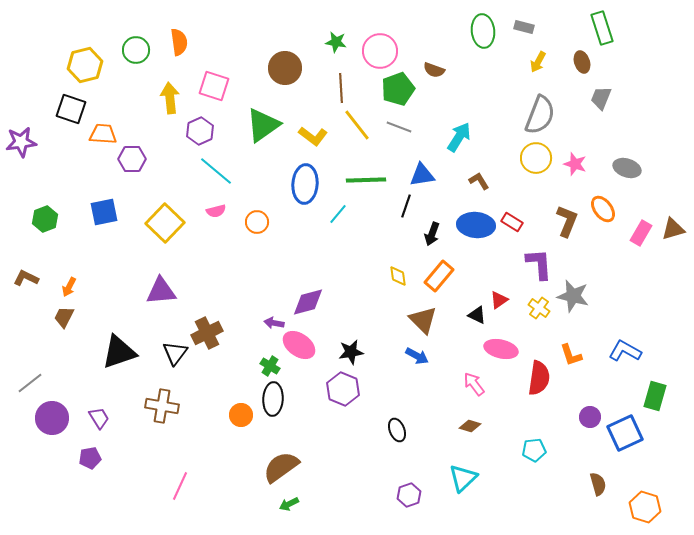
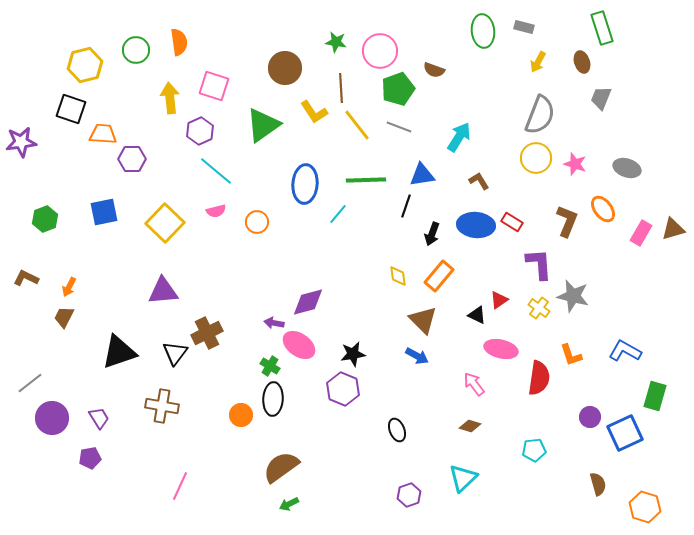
yellow L-shape at (313, 136): moved 1 px right, 24 px up; rotated 20 degrees clockwise
purple triangle at (161, 291): moved 2 px right
black star at (351, 352): moved 2 px right, 2 px down
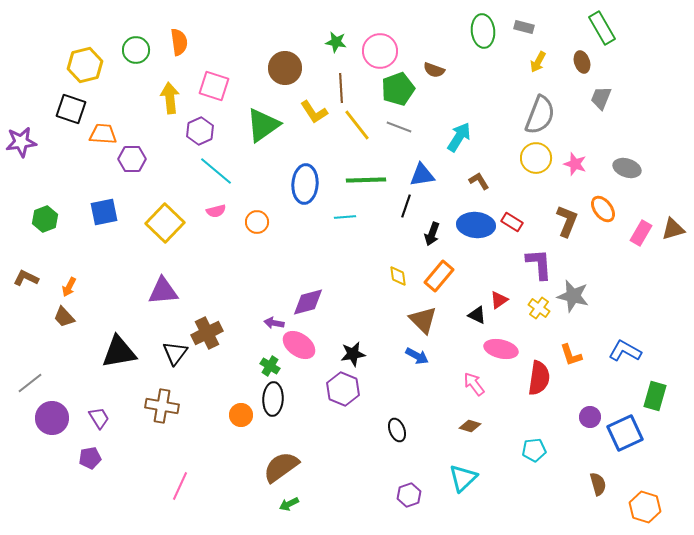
green rectangle at (602, 28): rotated 12 degrees counterclockwise
cyan line at (338, 214): moved 7 px right, 3 px down; rotated 45 degrees clockwise
brown trapezoid at (64, 317): rotated 70 degrees counterclockwise
black triangle at (119, 352): rotated 9 degrees clockwise
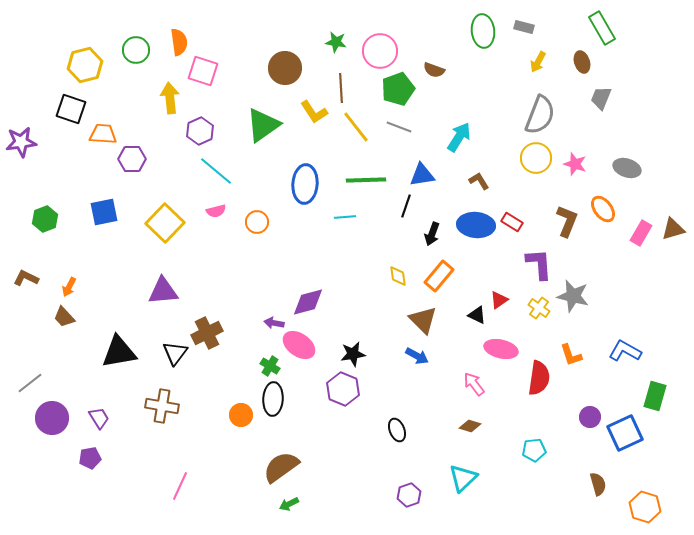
pink square at (214, 86): moved 11 px left, 15 px up
yellow line at (357, 125): moved 1 px left, 2 px down
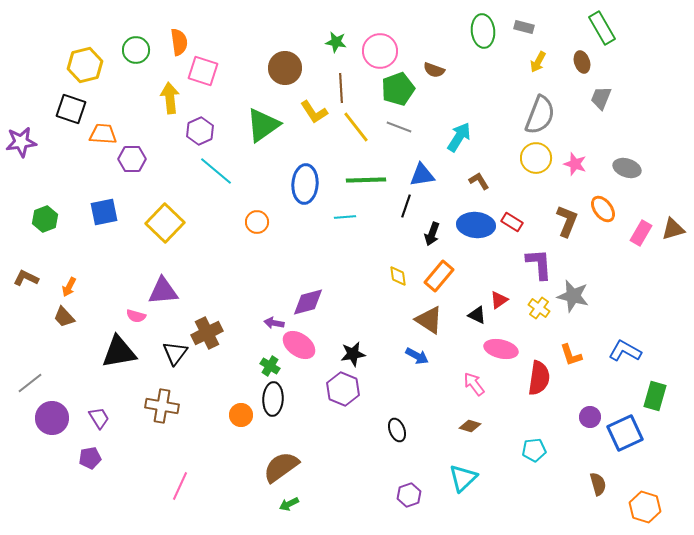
pink semicircle at (216, 211): moved 80 px left, 105 px down; rotated 30 degrees clockwise
brown triangle at (423, 320): moved 6 px right; rotated 12 degrees counterclockwise
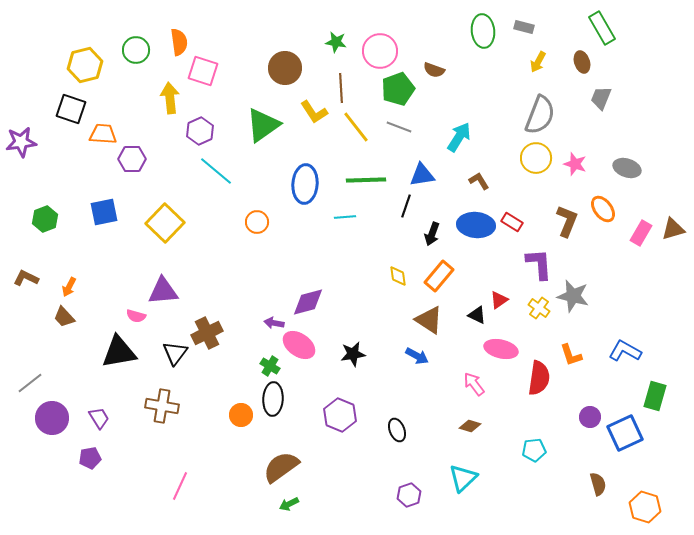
purple hexagon at (343, 389): moved 3 px left, 26 px down
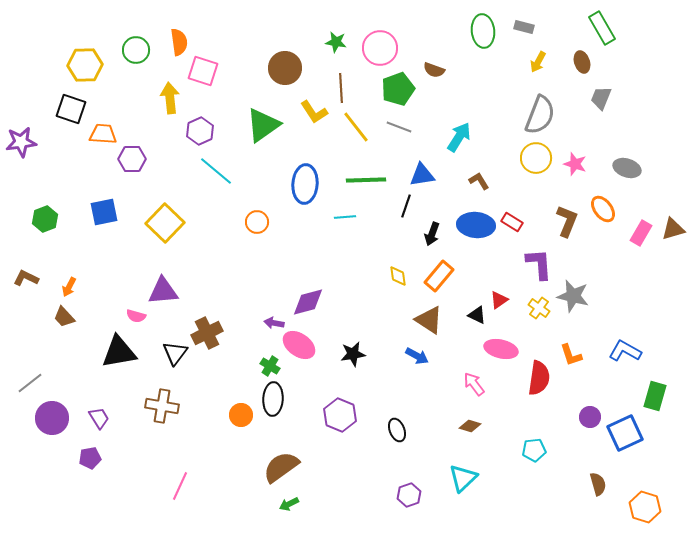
pink circle at (380, 51): moved 3 px up
yellow hexagon at (85, 65): rotated 12 degrees clockwise
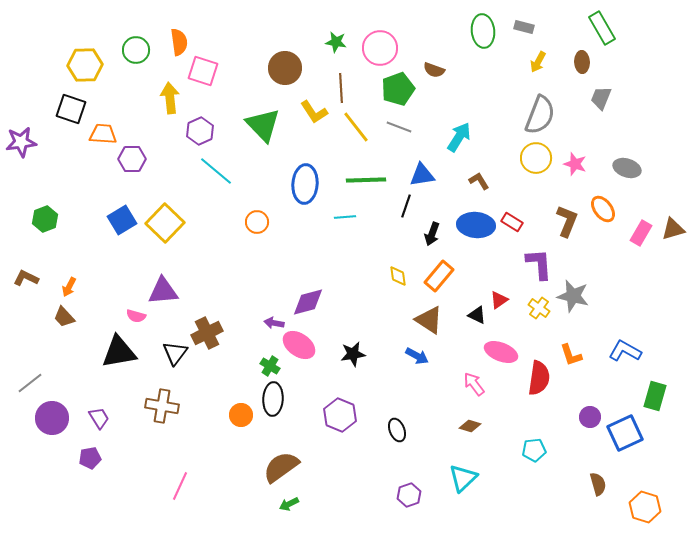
brown ellipse at (582, 62): rotated 15 degrees clockwise
green triangle at (263, 125): rotated 39 degrees counterclockwise
blue square at (104, 212): moved 18 px right, 8 px down; rotated 20 degrees counterclockwise
pink ellipse at (501, 349): moved 3 px down; rotated 8 degrees clockwise
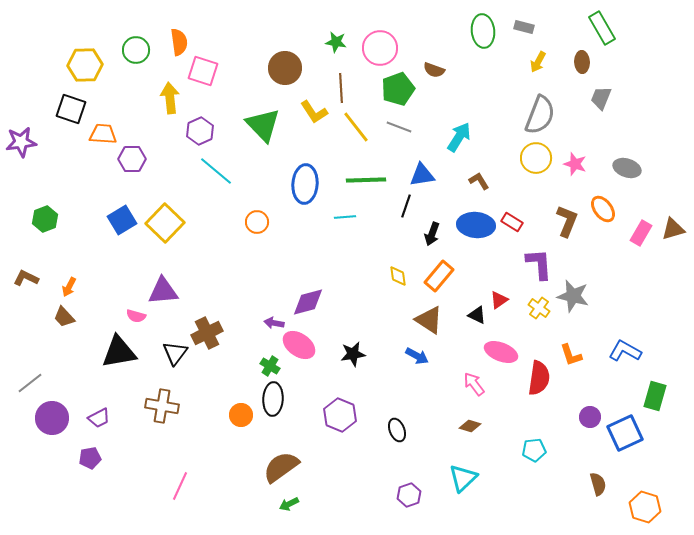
purple trapezoid at (99, 418): rotated 95 degrees clockwise
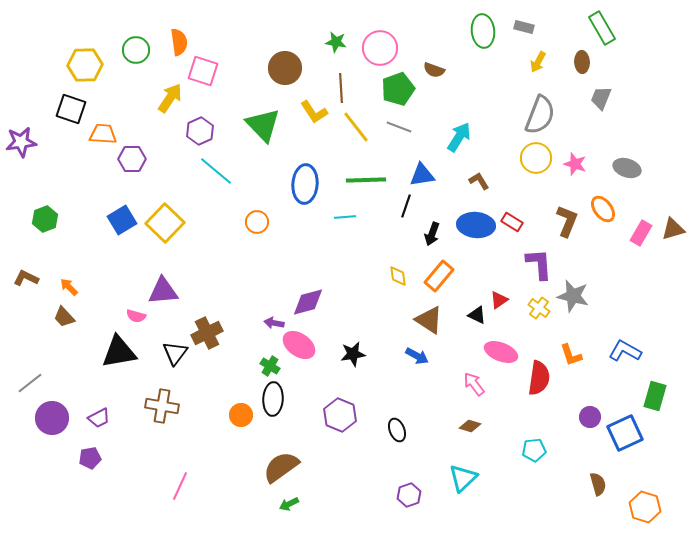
yellow arrow at (170, 98): rotated 40 degrees clockwise
orange arrow at (69, 287): rotated 108 degrees clockwise
